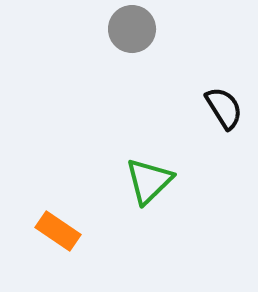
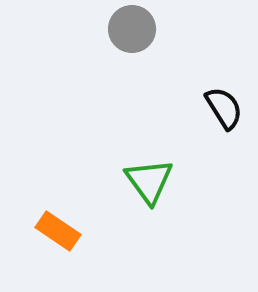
green triangle: rotated 22 degrees counterclockwise
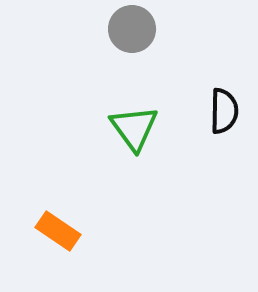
black semicircle: moved 3 px down; rotated 33 degrees clockwise
green triangle: moved 15 px left, 53 px up
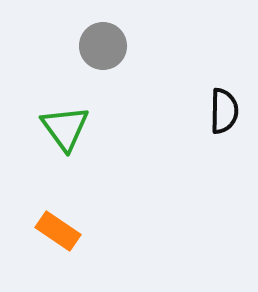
gray circle: moved 29 px left, 17 px down
green triangle: moved 69 px left
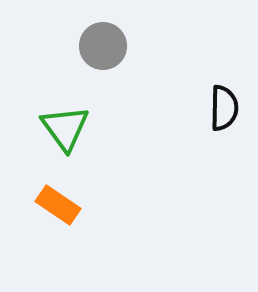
black semicircle: moved 3 px up
orange rectangle: moved 26 px up
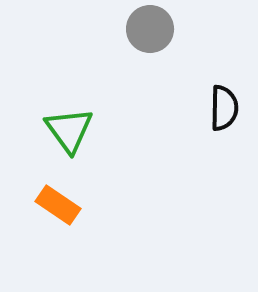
gray circle: moved 47 px right, 17 px up
green triangle: moved 4 px right, 2 px down
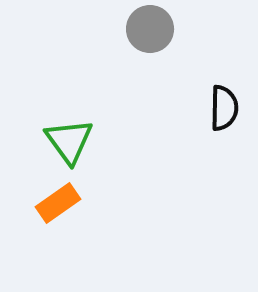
green triangle: moved 11 px down
orange rectangle: moved 2 px up; rotated 69 degrees counterclockwise
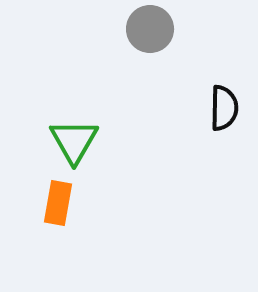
green triangle: moved 5 px right; rotated 6 degrees clockwise
orange rectangle: rotated 45 degrees counterclockwise
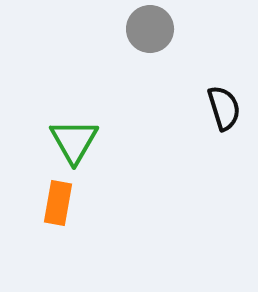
black semicircle: rotated 18 degrees counterclockwise
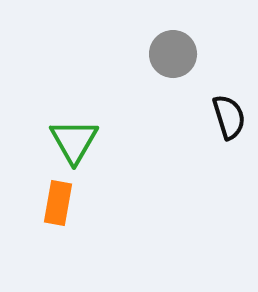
gray circle: moved 23 px right, 25 px down
black semicircle: moved 5 px right, 9 px down
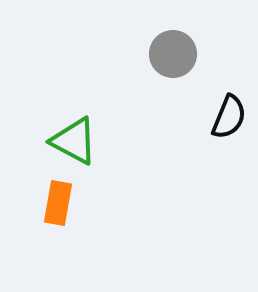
black semicircle: rotated 39 degrees clockwise
green triangle: rotated 32 degrees counterclockwise
